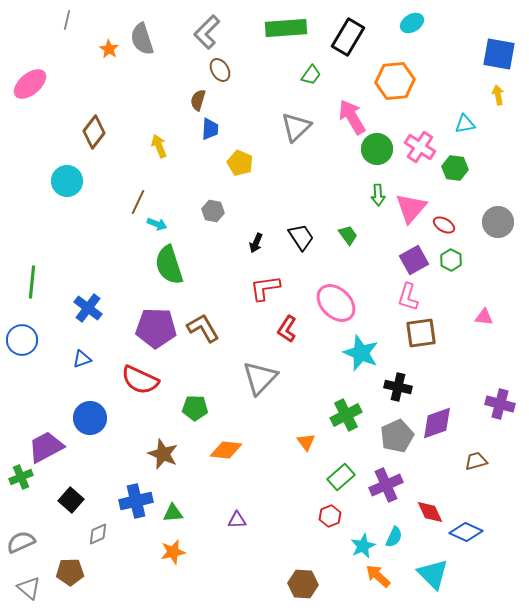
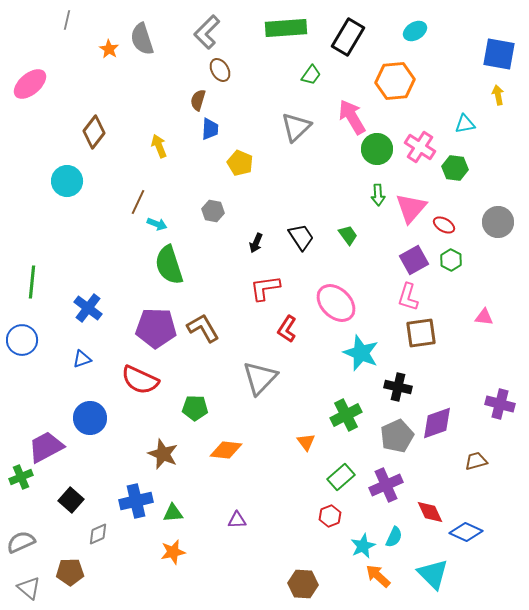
cyan ellipse at (412, 23): moved 3 px right, 8 px down
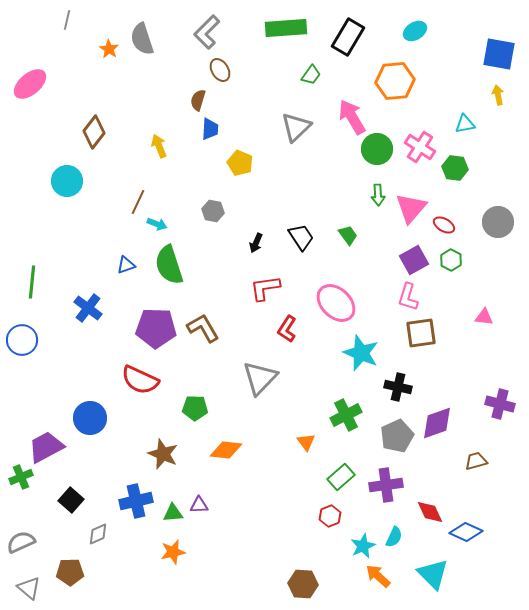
blue triangle at (82, 359): moved 44 px right, 94 px up
purple cross at (386, 485): rotated 16 degrees clockwise
purple triangle at (237, 520): moved 38 px left, 15 px up
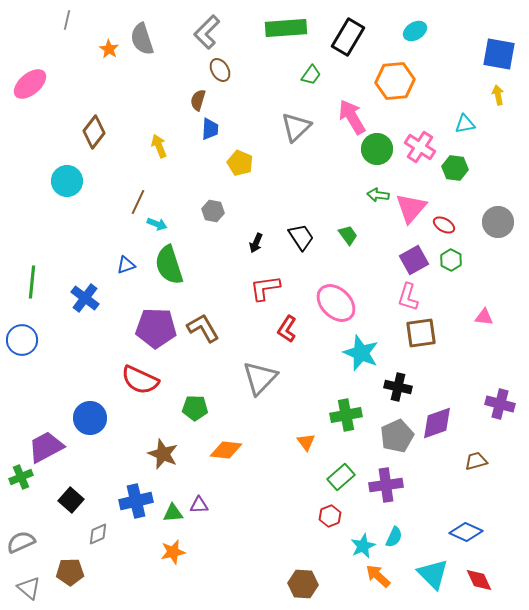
green arrow at (378, 195): rotated 100 degrees clockwise
blue cross at (88, 308): moved 3 px left, 10 px up
green cross at (346, 415): rotated 16 degrees clockwise
red diamond at (430, 512): moved 49 px right, 68 px down
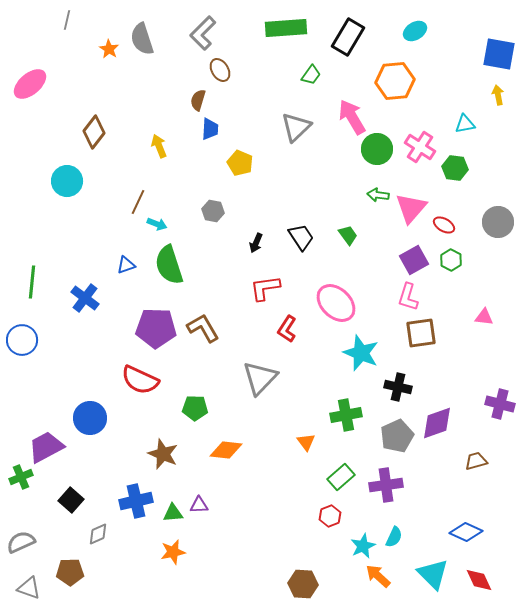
gray L-shape at (207, 32): moved 4 px left, 1 px down
gray triangle at (29, 588): rotated 20 degrees counterclockwise
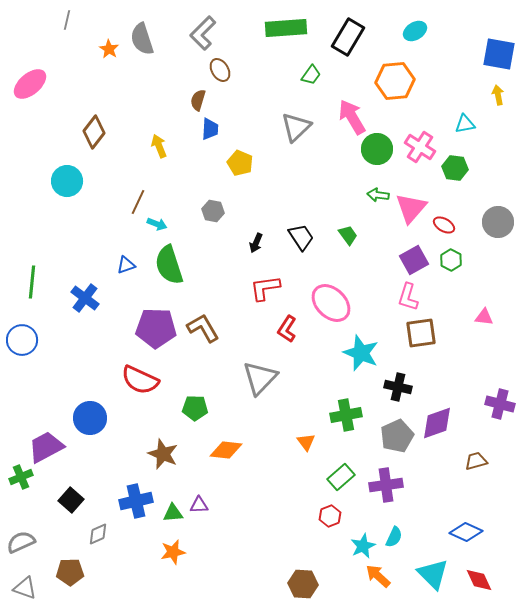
pink ellipse at (336, 303): moved 5 px left
gray triangle at (29, 588): moved 4 px left
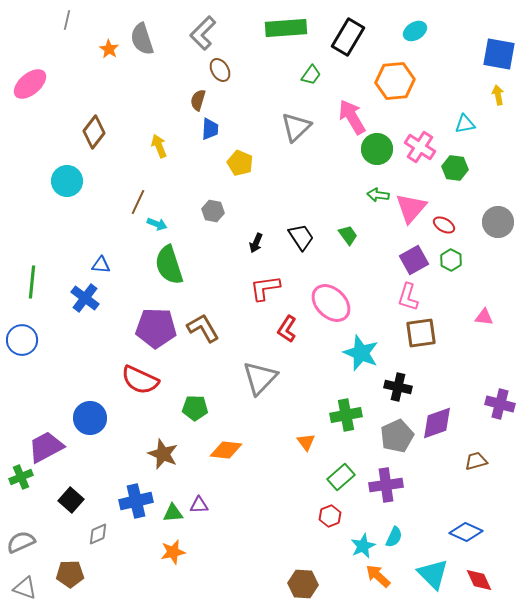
blue triangle at (126, 265): moved 25 px left; rotated 24 degrees clockwise
brown pentagon at (70, 572): moved 2 px down
